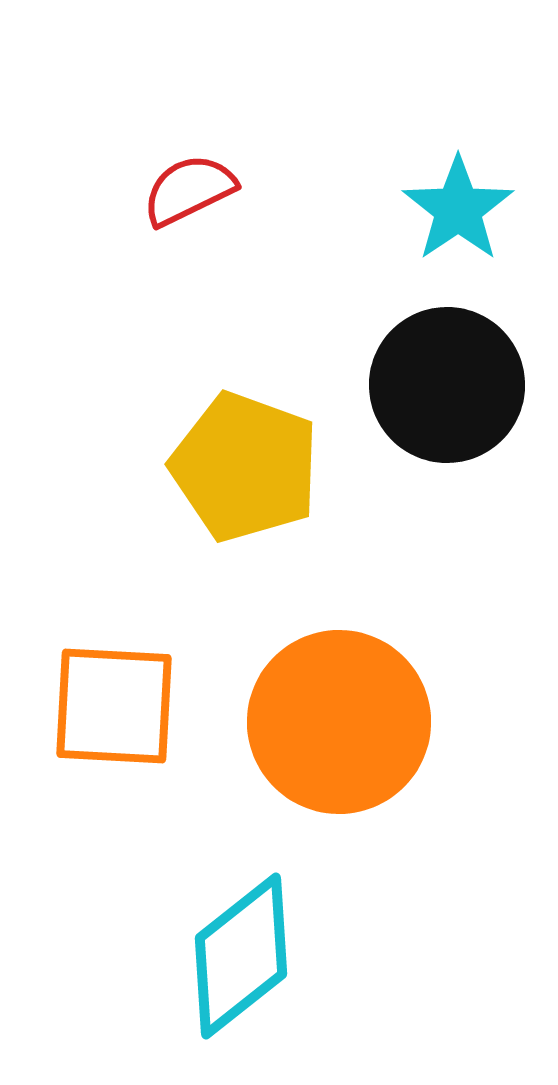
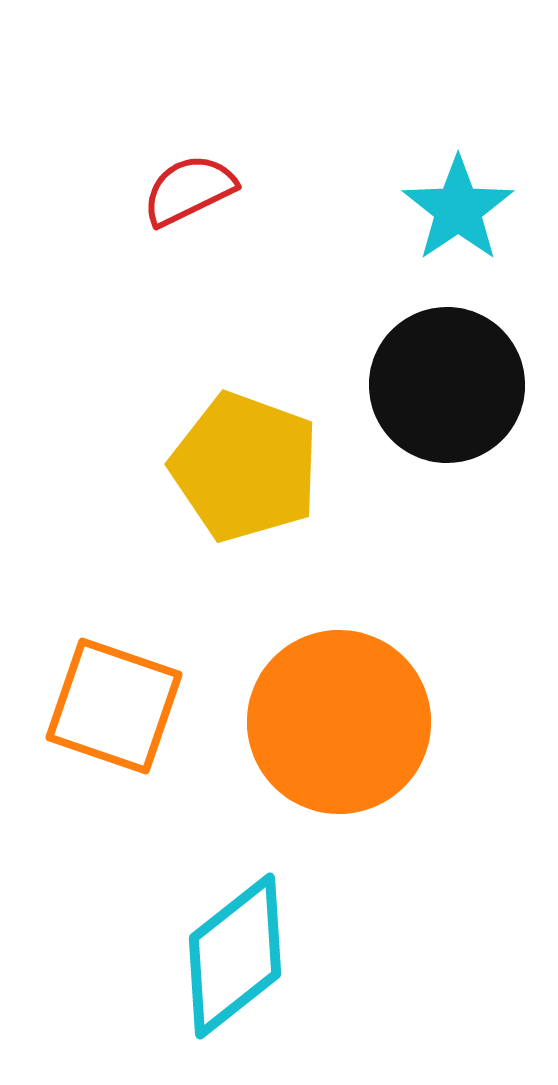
orange square: rotated 16 degrees clockwise
cyan diamond: moved 6 px left
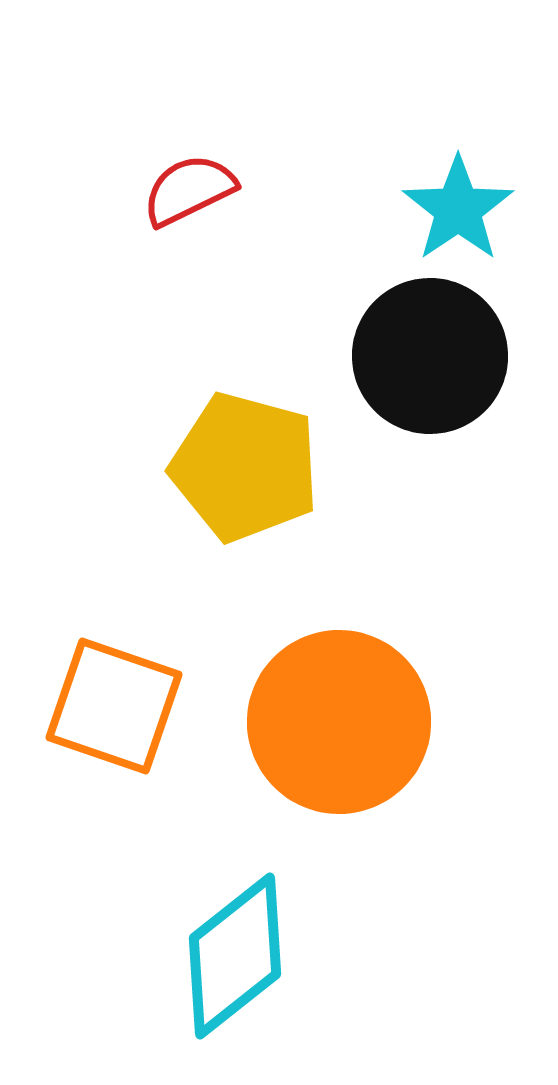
black circle: moved 17 px left, 29 px up
yellow pentagon: rotated 5 degrees counterclockwise
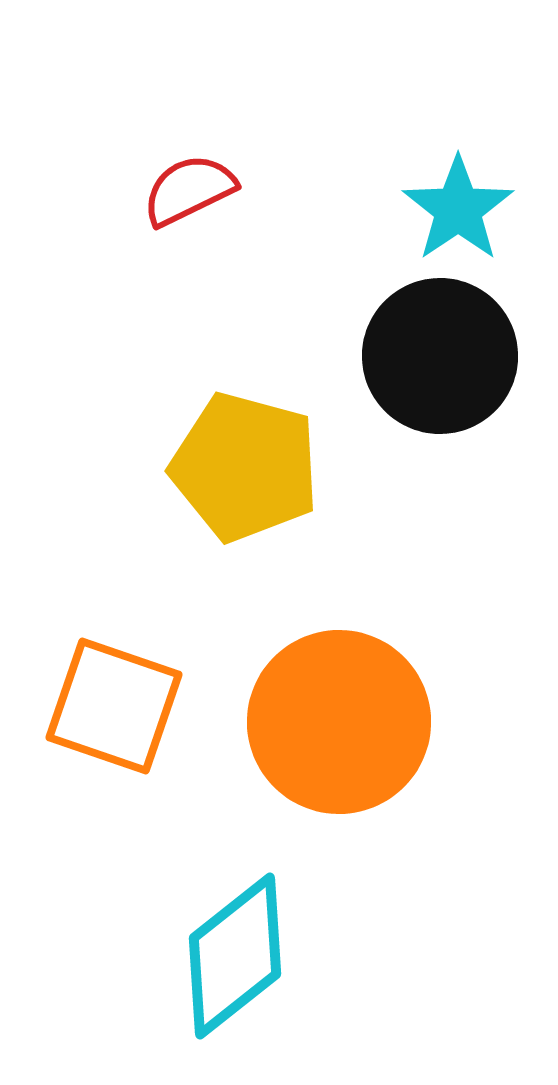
black circle: moved 10 px right
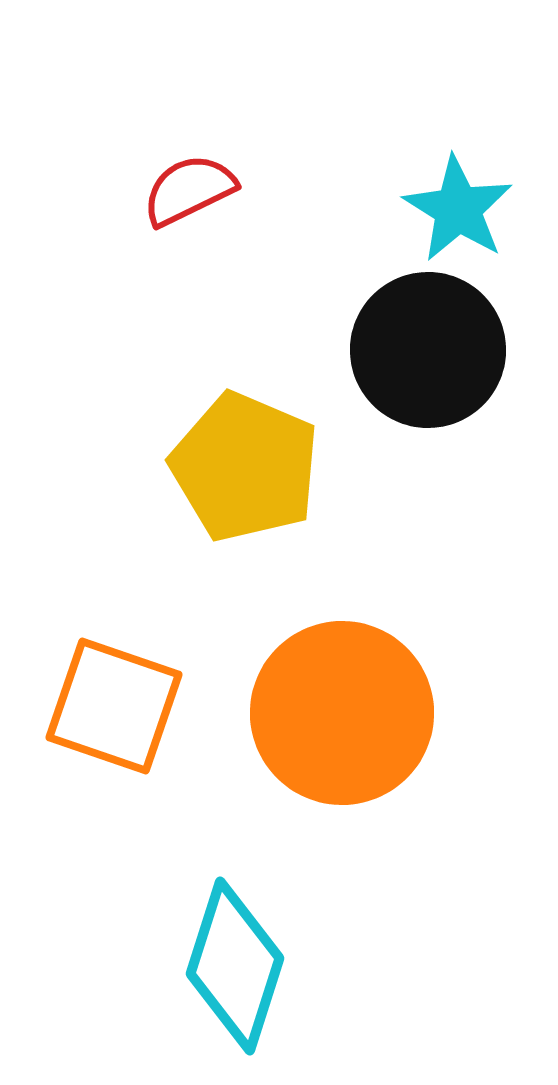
cyan star: rotated 6 degrees counterclockwise
black circle: moved 12 px left, 6 px up
yellow pentagon: rotated 8 degrees clockwise
orange circle: moved 3 px right, 9 px up
cyan diamond: moved 10 px down; rotated 34 degrees counterclockwise
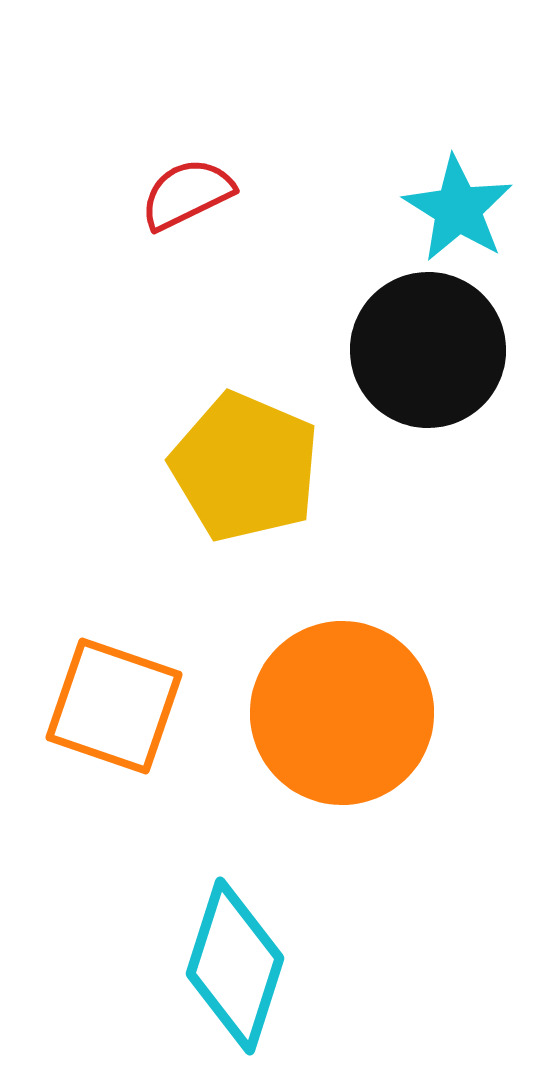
red semicircle: moved 2 px left, 4 px down
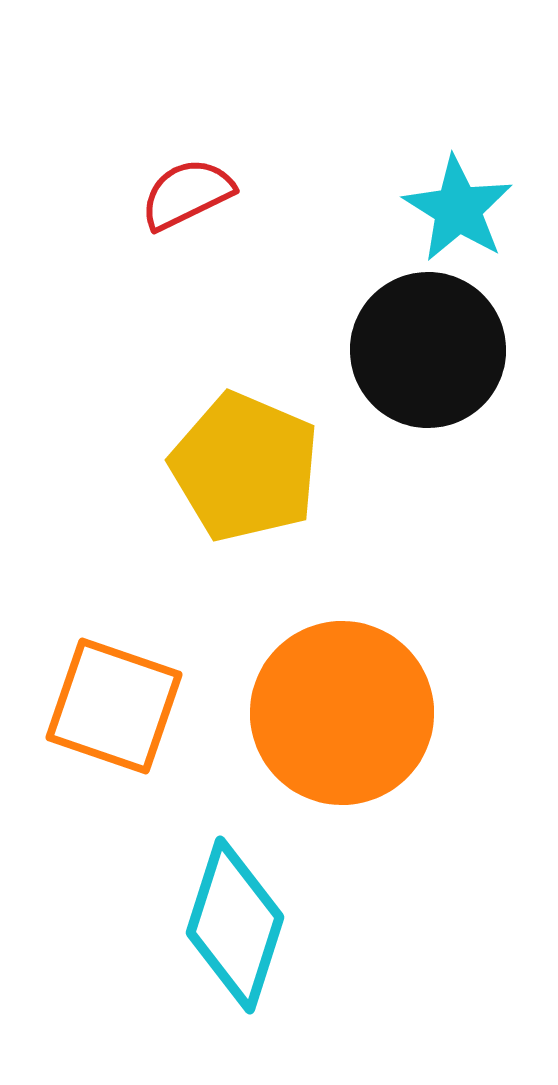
cyan diamond: moved 41 px up
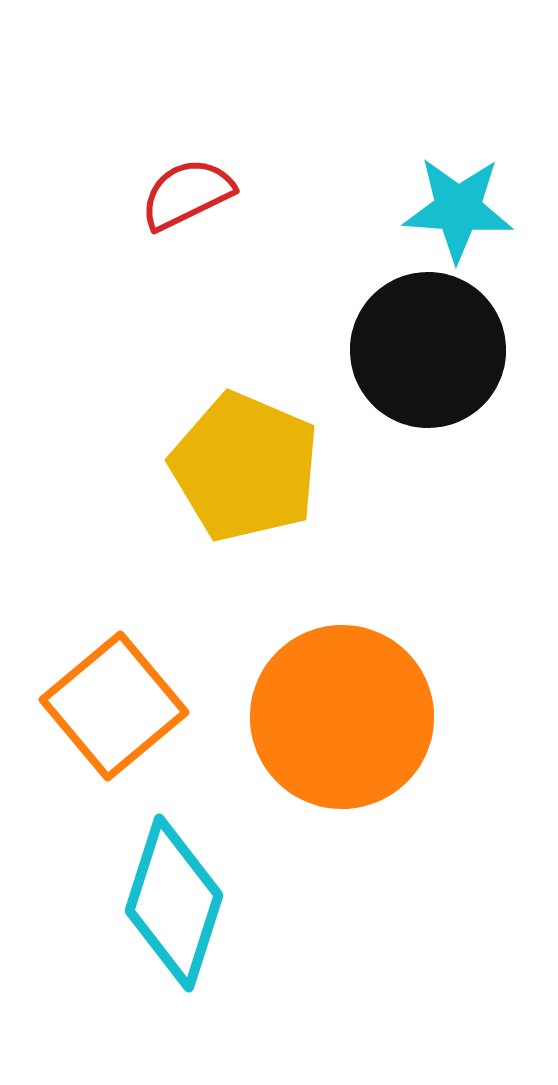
cyan star: rotated 28 degrees counterclockwise
orange square: rotated 31 degrees clockwise
orange circle: moved 4 px down
cyan diamond: moved 61 px left, 22 px up
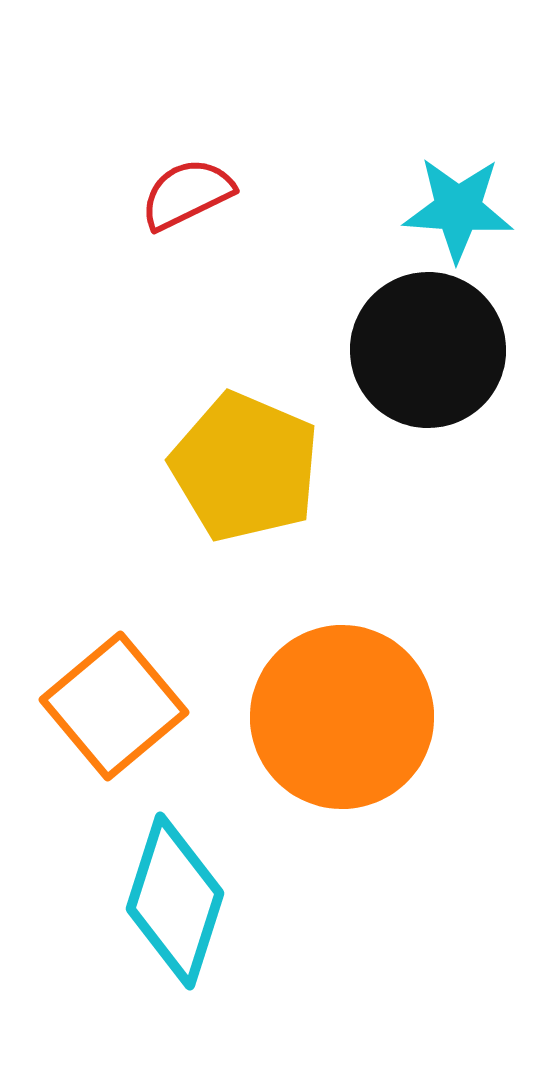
cyan diamond: moved 1 px right, 2 px up
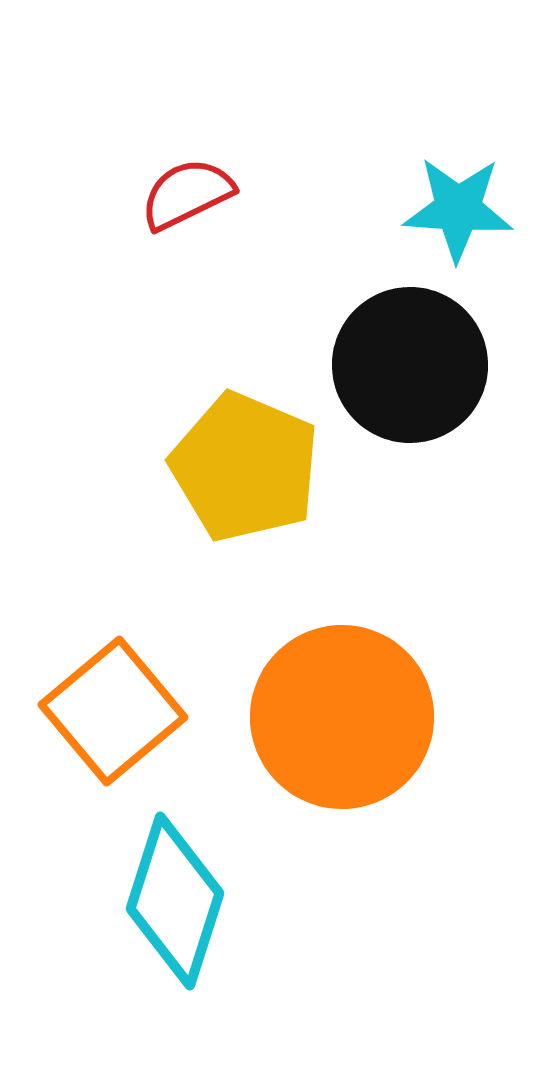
black circle: moved 18 px left, 15 px down
orange square: moved 1 px left, 5 px down
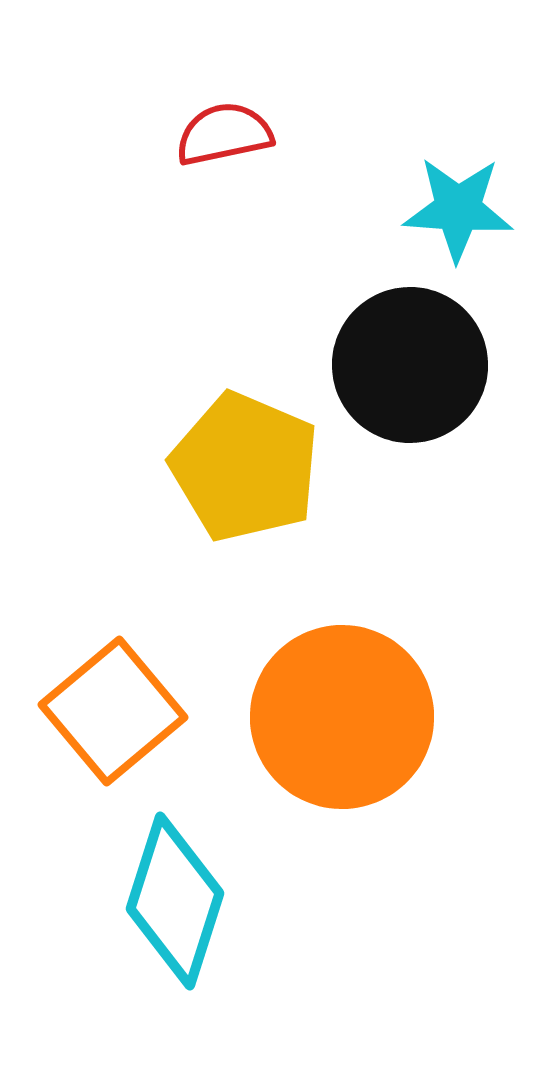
red semicircle: moved 37 px right, 60 px up; rotated 14 degrees clockwise
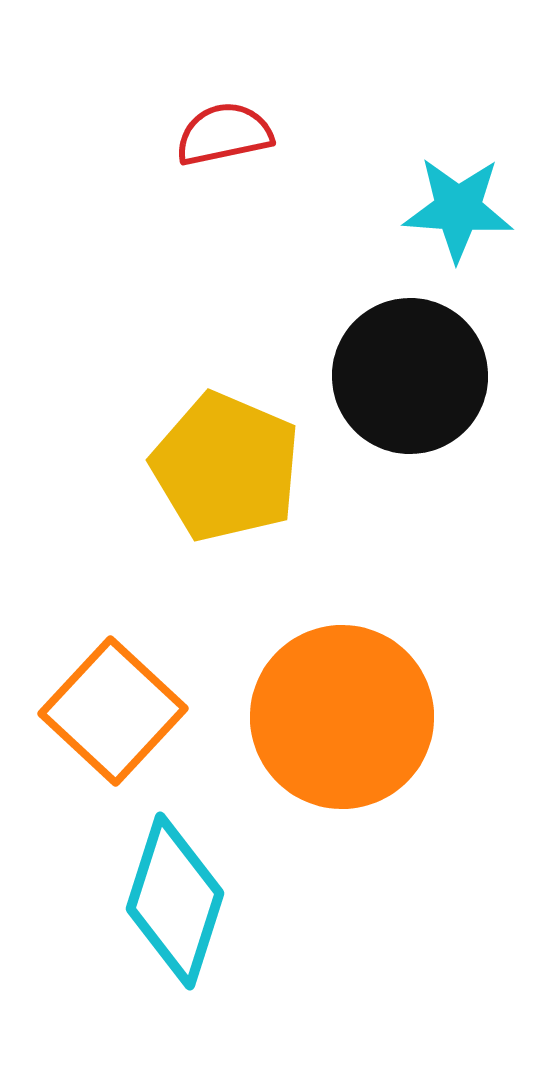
black circle: moved 11 px down
yellow pentagon: moved 19 px left
orange square: rotated 7 degrees counterclockwise
